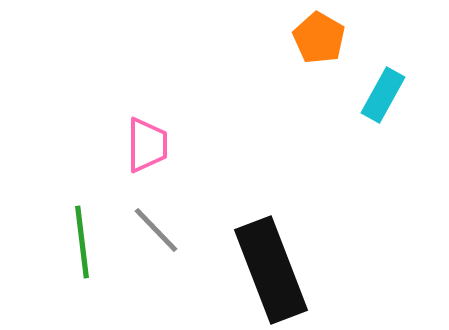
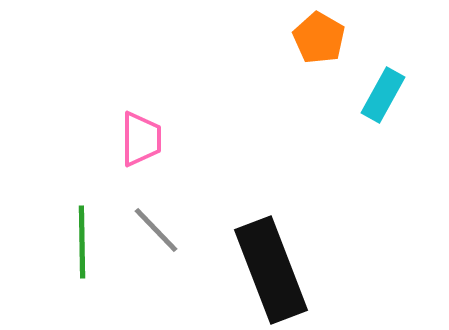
pink trapezoid: moved 6 px left, 6 px up
green line: rotated 6 degrees clockwise
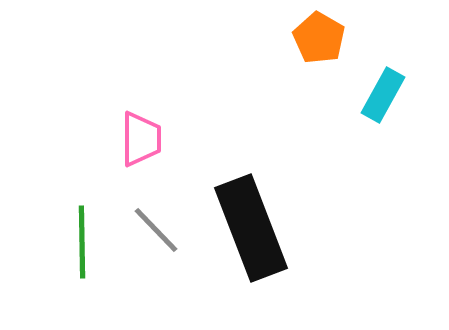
black rectangle: moved 20 px left, 42 px up
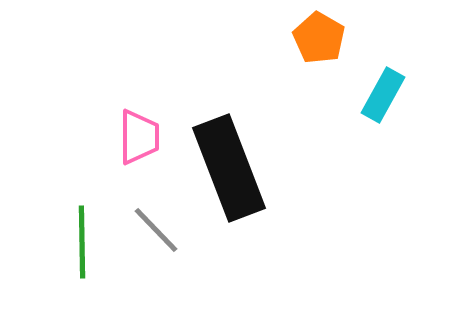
pink trapezoid: moved 2 px left, 2 px up
black rectangle: moved 22 px left, 60 px up
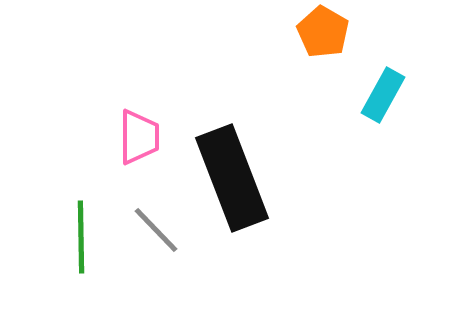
orange pentagon: moved 4 px right, 6 px up
black rectangle: moved 3 px right, 10 px down
green line: moved 1 px left, 5 px up
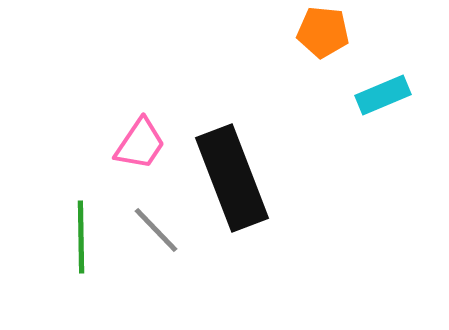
orange pentagon: rotated 24 degrees counterclockwise
cyan rectangle: rotated 38 degrees clockwise
pink trapezoid: moved 1 px right, 7 px down; rotated 34 degrees clockwise
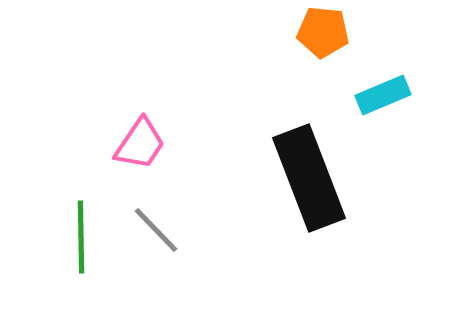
black rectangle: moved 77 px right
